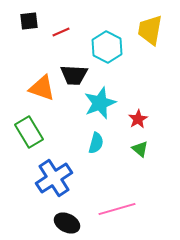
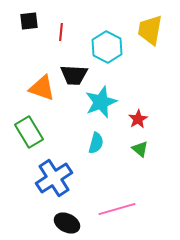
red line: rotated 60 degrees counterclockwise
cyan star: moved 1 px right, 1 px up
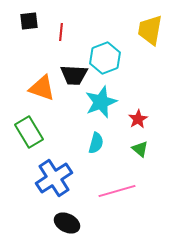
cyan hexagon: moved 2 px left, 11 px down; rotated 12 degrees clockwise
pink line: moved 18 px up
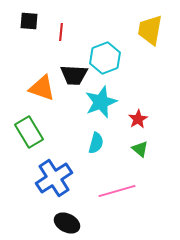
black square: rotated 12 degrees clockwise
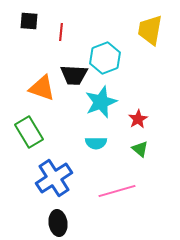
cyan semicircle: rotated 75 degrees clockwise
black ellipse: moved 9 px left; rotated 55 degrees clockwise
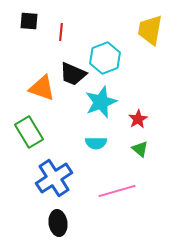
black trapezoid: moved 1 px left, 1 px up; rotated 20 degrees clockwise
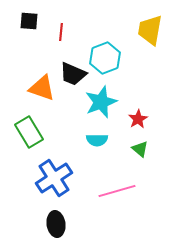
cyan semicircle: moved 1 px right, 3 px up
black ellipse: moved 2 px left, 1 px down
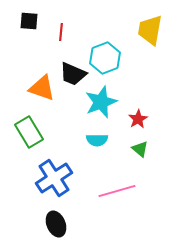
black ellipse: rotated 15 degrees counterclockwise
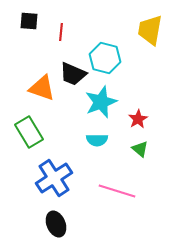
cyan hexagon: rotated 24 degrees counterclockwise
pink line: rotated 33 degrees clockwise
